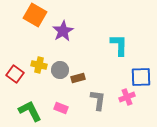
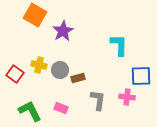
blue square: moved 1 px up
pink cross: rotated 28 degrees clockwise
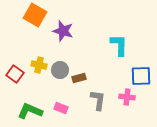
purple star: rotated 25 degrees counterclockwise
brown rectangle: moved 1 px right
green L-shape: rotated 40 degrees counterclockwise
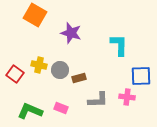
purple star: moved 8 px right, 2 px down
gray L-shape: rotated 80 degrees clockwise
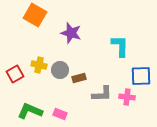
cyan L-shape: moved 1 px right, 1 px down
red square: rotated 24 degrees clockwise
gray L-shape: moved 4 px right, 6 px up
pink rectangle: moved 1 px left, 6 px down
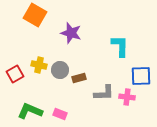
gray L-shape: moved 2 px right, 1 px up
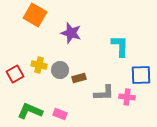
blue square: moved 1 px up
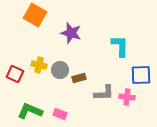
red square: rotated 36 degrees counterclockwise
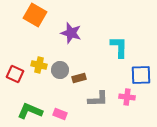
cyan L-shape: moved 1 px left, 1 px down
gray L-shape: moved 6 px left, 6 px down
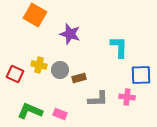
purple star: moved 1 px left, 1 px down
